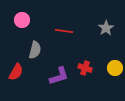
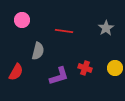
gray semicircle: moved 3 px right, 1 px down
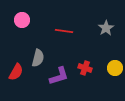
gray semicircle: moved 7 px down
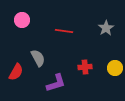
gray semicircle: rotated 42 degrees counterclockwise
red cross: moved 1 px up; rotated 24 degrees counterclockwise
purple L-shape: moved 3 px left, 7 px down
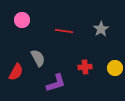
gray star: moved 5 px left, 1 px down
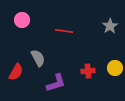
gray star: moved 9 px right, 3 px up
red cross: moved 3 px right, 4 px down
